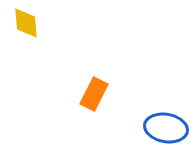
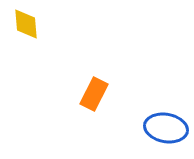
yellow diamond: moved 1 px down
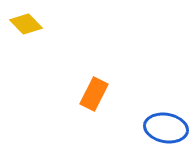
yellow diamond: rotated 40 degrees counterclockwise
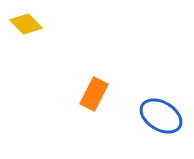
blue ellipse: moved 5 px left, 12 px up; rotated 21 degrees clockwise
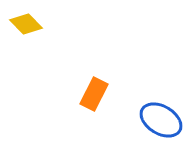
blue ellipse: moved 4 px down
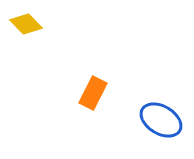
orange rectangle: moved 1 px left, 1 px up
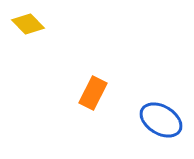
yellow diamond: moved 2 px right
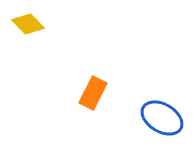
blue ellipse: moved 1 px right, 2 px up
